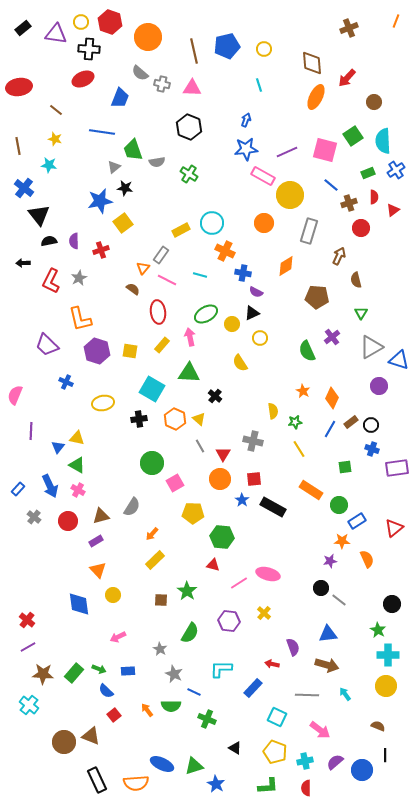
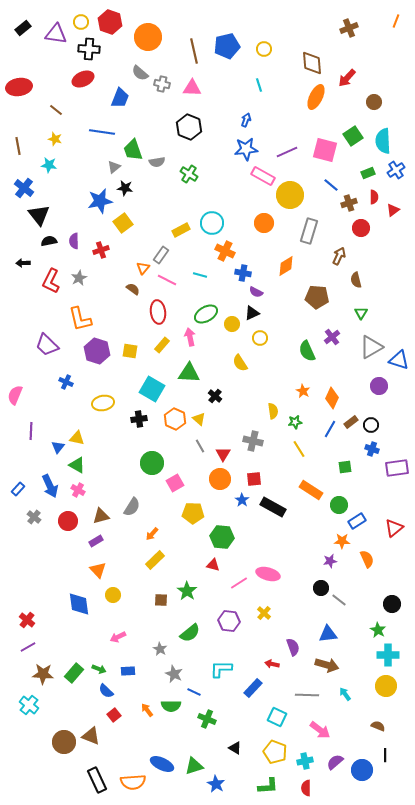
green semicircle at (190, 633): rotated 20 degrees clockwise
orange semicircle at (136, 783): moved 3 px left, 1 px up
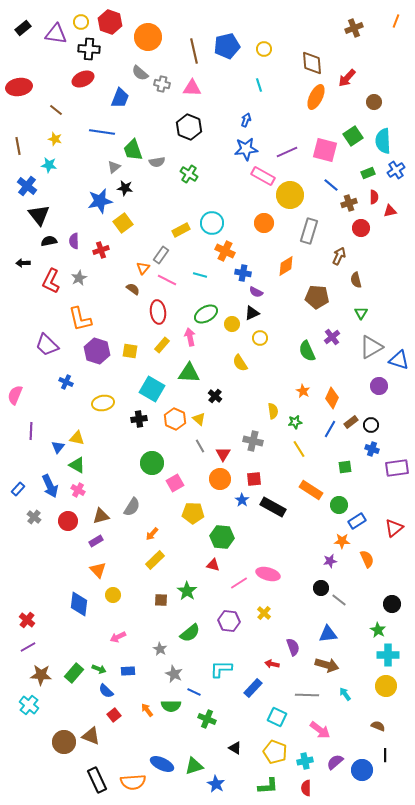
brown cross at (349, 28): moved 5 px right
blue cross at (24, 188): moved 3 px right, 2 px up
red triangle at (393, 210): moved 3 px left, 1 px down; rotated 24 degrees clockwise
blue diamond at (79, 604): rotated 15 degrees clockwise
brown star at (43, 674): moved 2 px left, 1 px down
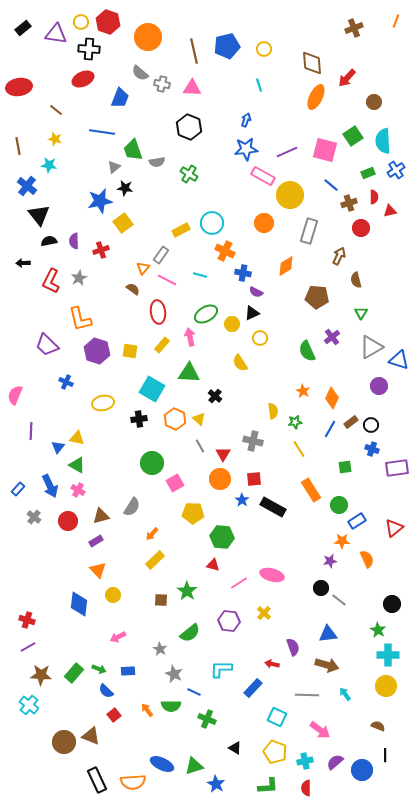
red hexagon at (110, 22): moved 2 px left
orange rectangle at (311, 490): rotated 25 degrees clockwise
pink ellipse at (268, 574): moved 4 px right, 1 px down
red cross at (27, 620): rotated 21 degrees counterclockwise
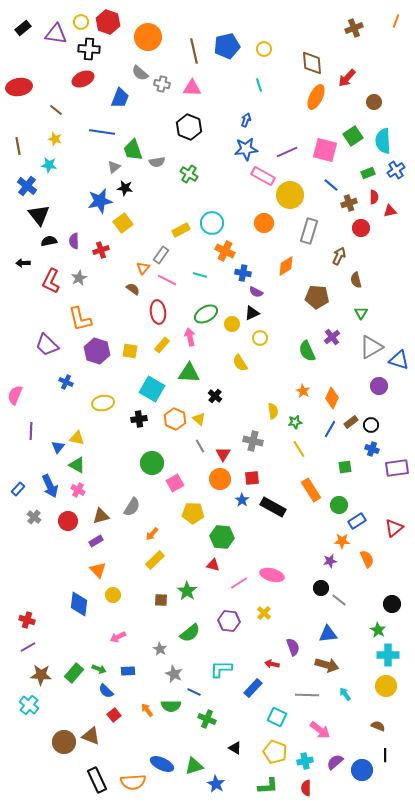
red square at (254, 479): moved 2 px left, 1 px up
